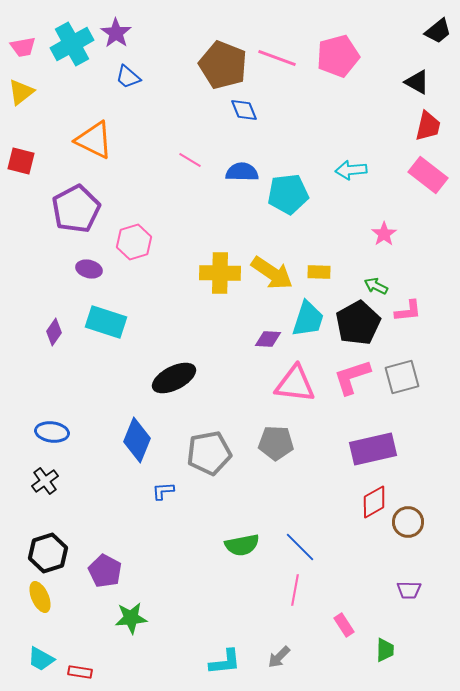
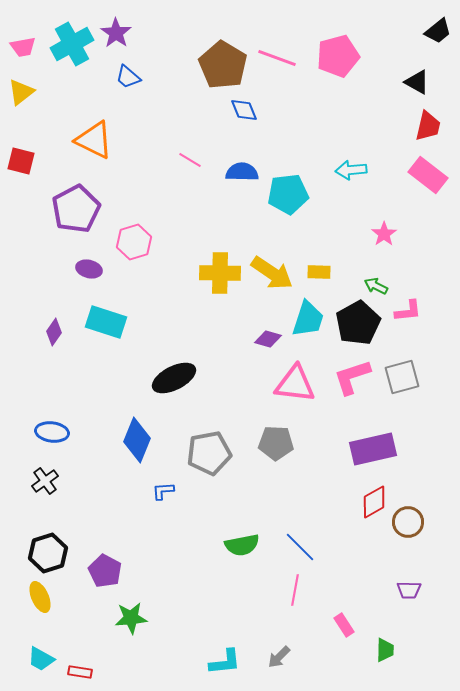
brown pentagon at (223, 65): rotated 9 degrees clockwise
purple diamond at (268, 339): rotated 12 degrees clockwise
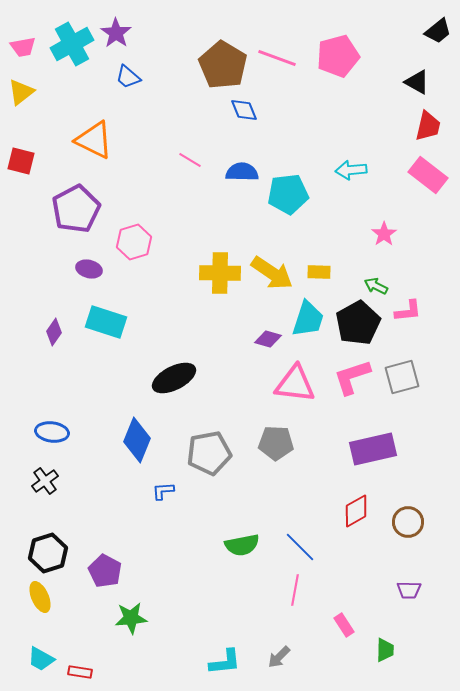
red diamond at (374, 502): moved 18 px left, 9 px down
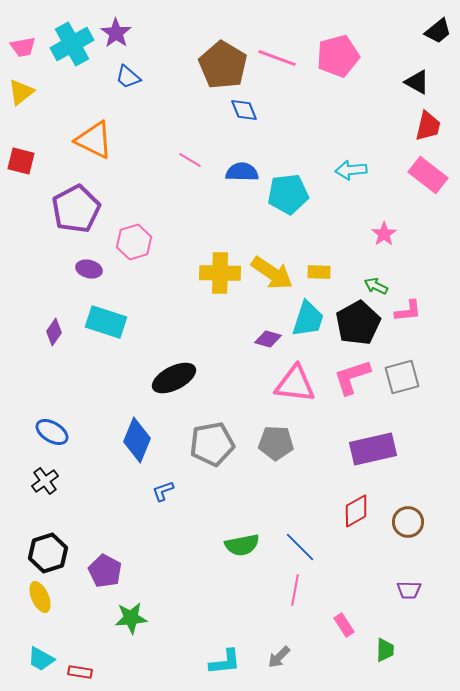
blue ellipse at (52, 432): rotated 24 degrees clockwise
gray pentagon at (209, 453): moved 3 px right, 9 px up
blue L-shape at (163, 491): rotated 15 degrees counterclockwise
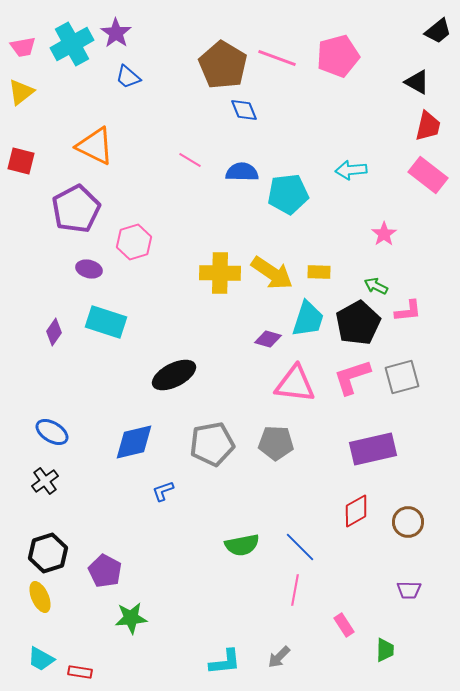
orange triangle at (94, 140): moved 1 px right, 6 px down
black ellipse at (174, 378): moved 3 px up
blue diamond at (137, 440): moved 3 px left, 2 px down; rotated 54 degrees clockwise
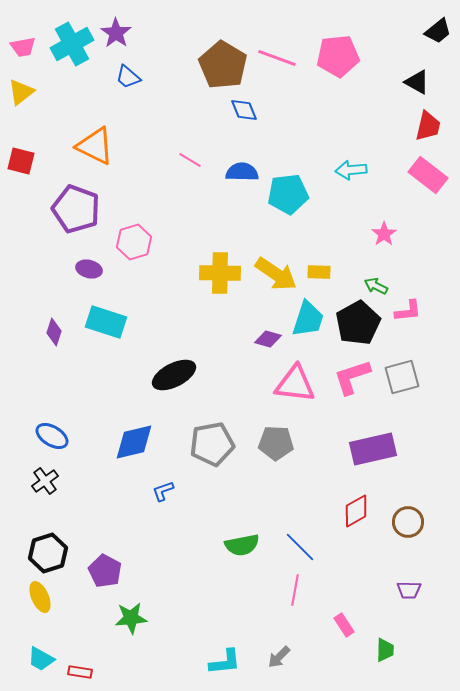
pink pentagon at (338, 56): rotated 9 degrees clockwise
purple pentagon at (76, 209): rotated 24 degrees counterclockwise
yellow arrow at (272, 273): moved 4 px right, 1 px down
purple diamond at (54, 332): rotated 16 degrees counterclockwise
blue ellipse at (52, 432): moved 4 px down
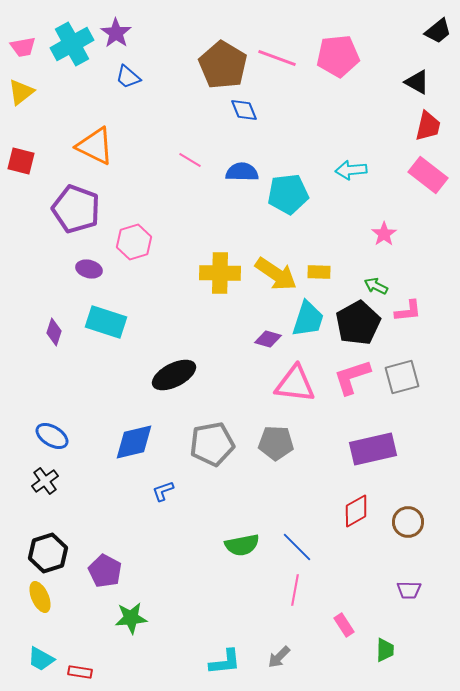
blue line at (300, 547): moved 3 px left
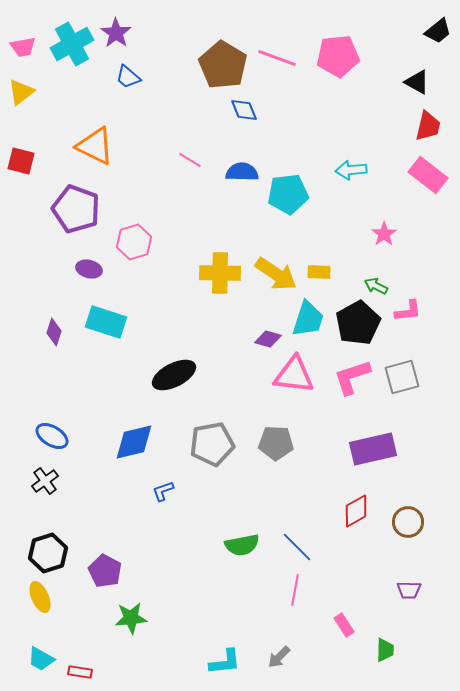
pink triangle at (295, 384): moved 1 px left, 9 px up
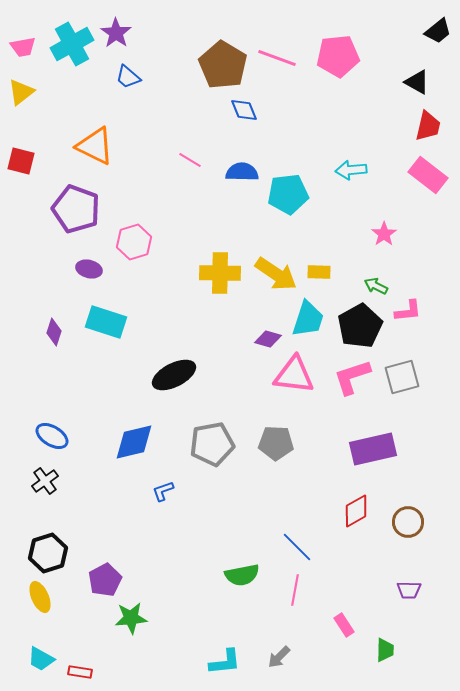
black pentagon at (358, 323): moved 2 px right, 3 px down
green semicircle at (242, 545): moved 30 px down
purple pentagon at (105, 571): moved 9 px down; rotated 16 degrees clockwise
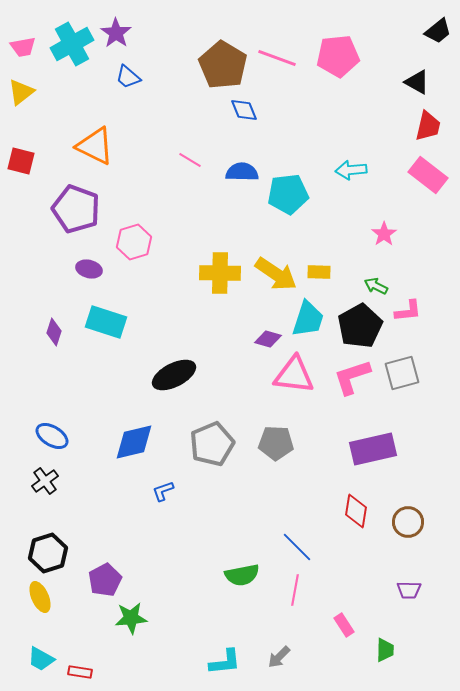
gray square at (402, 377): moved 4 px up
gray pentagon at (212, 444): rotated 12 degrees counterclockwise
red diamond at (356, 511): rotated 52 degrees counterclockwise
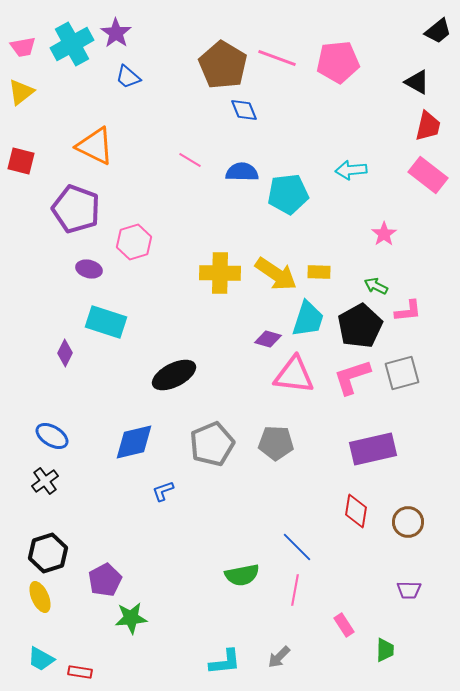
pink pentagon at (338, 56): moved 6 px down
purple diamond at (54, 332): moved 11 px right, 21 px down; rotated 8 degrees clockwise
